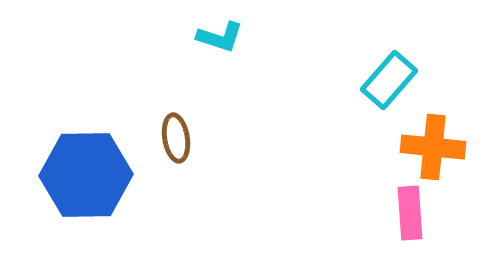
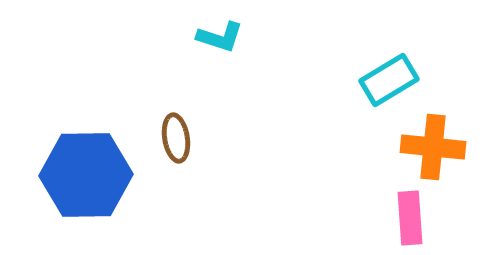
cyan rectangle: rotated 18 degrees clockwise
pink rectangle: moved 5 px down
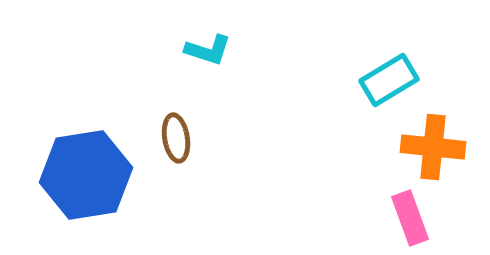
cyan L-shape: moved 12 px left, 13 px down
blue hexagon: rotated 8 degrees counterclockwise
pink rectangle: rotated 16 degrees counterclockwise
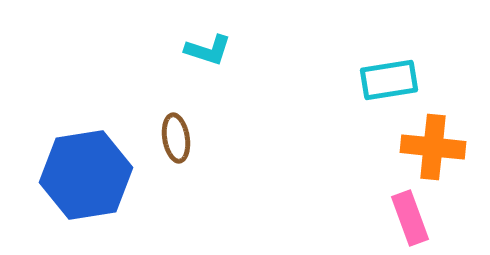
cyan rectangle: rotated 22 degrees clockwise
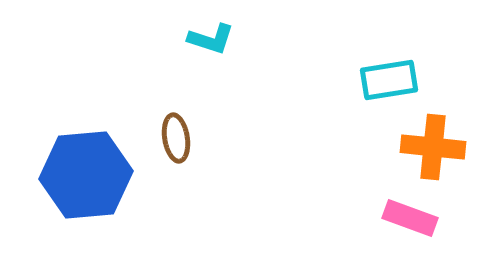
cyan L-shape: moved 3 px right, 11 px up
blue hexagon: rotated 4 degrees clockwise
pink rectangle: rotated 50 degrees counterclockwise
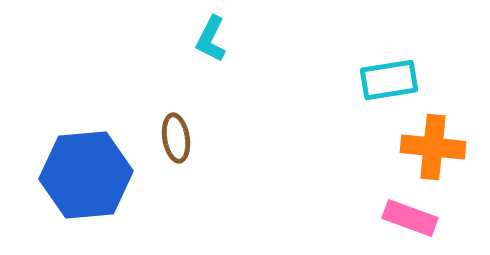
cyan L-shape: rotated 99 degrees clockwise
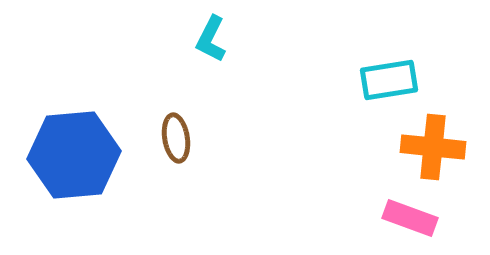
blue hexagon: moved 12 px left, 20 px up
